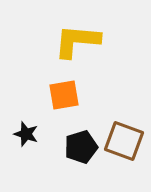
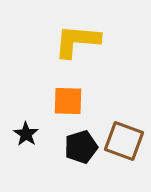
orange square: moved 4 px right, 6 px down; rotated 12 degrees clockwise
black star: rotated 15 degrees clockwise
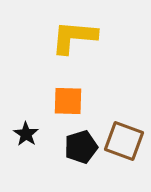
yellow L-shape: moved 3 px left, 4 px up
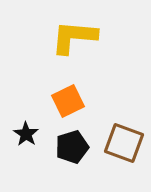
orange square: rotated 28 degrees counterclockwise
brown square: moved 2 px down
black pentagon: moved 9 px left
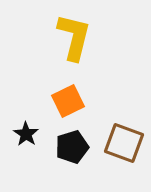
yellow L-shape: rotated 99 degrees clockwise
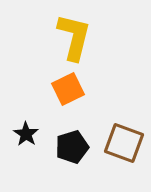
orange square: moved 12 px up
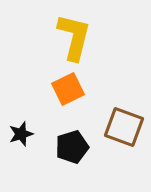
black star: moved 5 px left; rotated 20 degrees clockwise
brown square: moved 16 px up
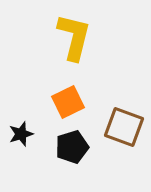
orange square: moved 13 px down
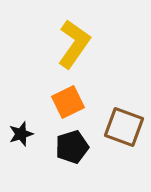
yellow L-shape: moved 7 px down; rotated 21 degrees clockwise
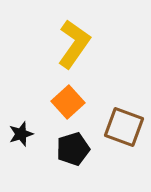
orange square: rotated 16 degrees counterclockwise
black pentagon: moved 1 px right, 2 px down
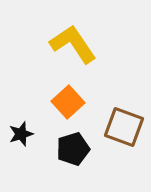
yellow L-shape: moved 1 px left; rotated 69 degrees counterclockwise
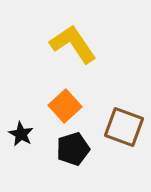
orange square: moved 3 px left, 4 px down
black star: rotated 25 degrees counterclockwise
